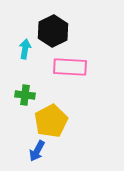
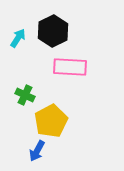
cyan arrow: moved 7 px left, 11 px up; rotated 24 degrees clockwise
green cross: rotated 18 degrees clockwise
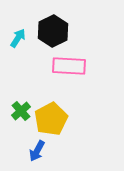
pink rectangle: moved 1 px left, 1 px up
green cross: moved 4 px left, 16 px down; rotated 24 degrees clockwise
yellow pentagon: moved 2 px up
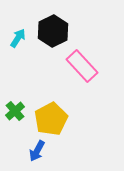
pink rectangle: moved 13 px right; rotated 44 degrees clockwise
green cross: moved 6 px left
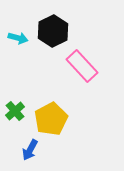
cyan arrow: rotated 72 degrees clockwise
blue arrow: moved 7 px left, 1 px up
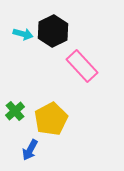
cyan arrow: moved 5 px right, 4 px up
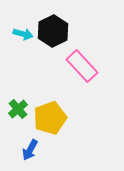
green cross: moved 3 px right, 2 px up
yellow pentagon: moved 1 px left, 1 px up; rotated 8 degrees clockwise
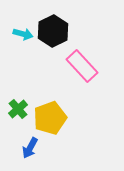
blue arrow: moved 2 px up
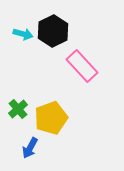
yellow pentagon: moved 1 px right
